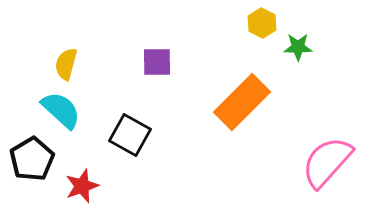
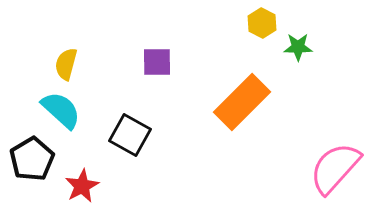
pink semicircle: moved 8 px right, 6 px down
red star: rotated 8 degrees counterclockwise
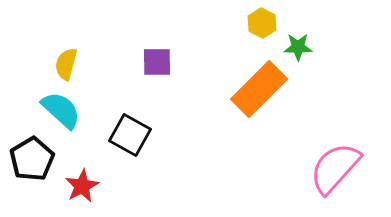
orange rectangle: moved 17 px right, 13 px up
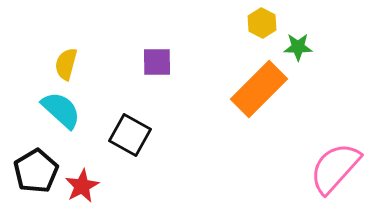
black pentagon: moved 4 px right, 12 px down
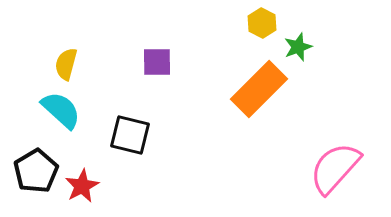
green star: rotated 20 degrees counterclockwise
black square: rotated 15 degrees counterclockwise
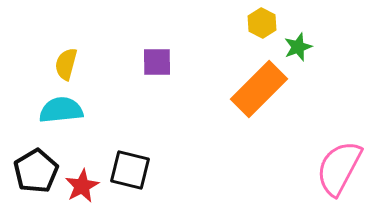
cyan semicircle: rotated 48 degrees counterclockwise
black square: moved 35 px down
pink semicircle: moved 4 px right; rotated 14 degrees counterclockwise
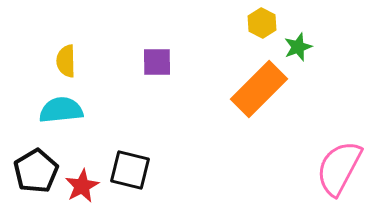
yellow semicircle: moved 3 px up; rotated 16 degrees counterclockwise
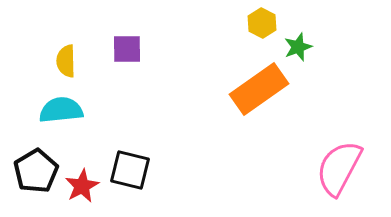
purple square: moved 30 px left, 13 px up
orange rectangle: rotated 10 degrees clockwise
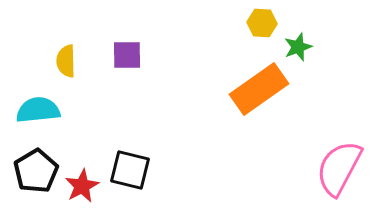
yellow hexagon: rotated 24 degrees counterclockwise
purple square: moved 6 px down
cyan semicircle: moved 23 px left
